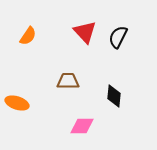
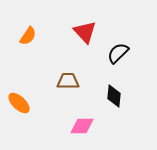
black semicircle: moved 16 px down; rotated 20 degrees clockwise
orange ellipse: moved 2 px right; rotated 25 degrees clockwise
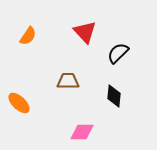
pink diamond: moved 6 px down
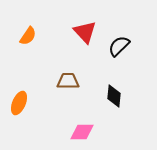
black semicircle: moved 1 px right, 7 px up
orange ellipse: rotated 70 degrees clockwise
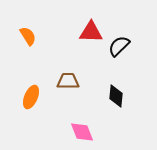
red triangle: moved 6 px right; rotated 45 degrees counterclockwise
orange semicircle: rotated 66 degrees counterclockwise
black diamond: moved 2 px right
orange ellipse: moved 12 px right, 6 px up
pink diamond: rotated 70 degrees clockwise
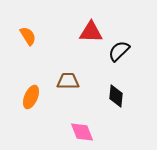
black semicircle: moved 5 px down
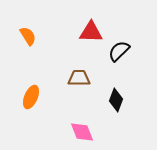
brown trapezoid: moved 11 px right, 3 px up
black diamond: moved 4 px down; rotated 15 degrees clockwise
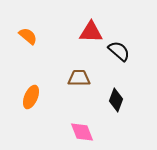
orange semicircle: rotated 18 degrees counterclockwise
black semicircle: rotated 85 degrees clockwise
